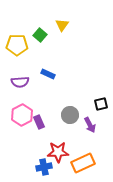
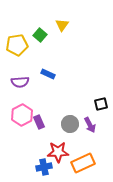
yellow pentagon: rotated 10 degrees counterclockwise
gray circle: moved 9 px down
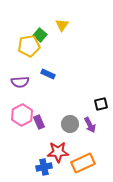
yellow pentagon: moved 12 px right, 1 px down
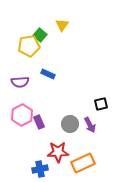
blue cross: moved 4 px left, 2 px down
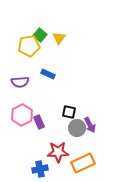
yellow triangle: moved 3 px left, 13 px down
black square: moved 32 px left, 8 px down; rotated 24 degrees clockwise
gray circle: moved 7 px right, 4 px down
